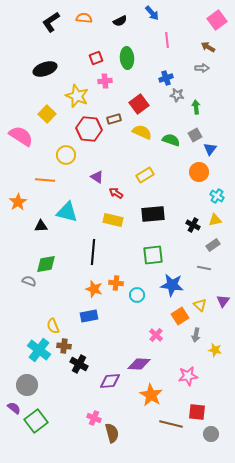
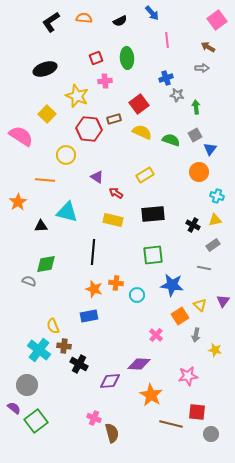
cyan cross at (217, 196): rotated 16 degrees counterclockwise
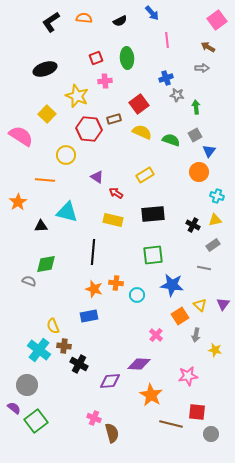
blue triangle at (210, 149): moved 1 px left, 2 px down
purple triangle at (223, 301): moved 3 px down
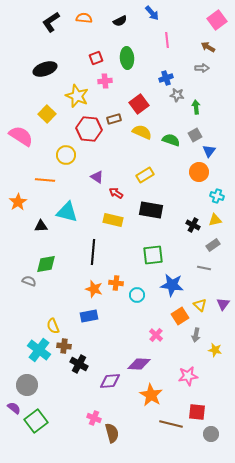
black rectangle at (153, 214): moved 2 px left, 4 px up; rotated 15 degrees clockwise
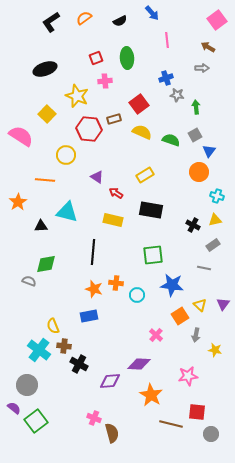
orange semicircle at (84, 18): rotated 42 degrees counterclockwise
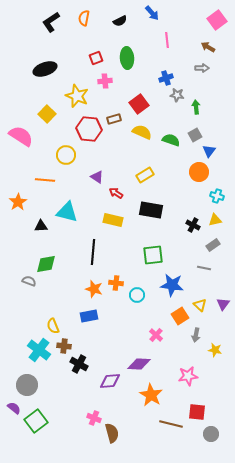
orange semicircle at (84, 18): rotated 42 degrees counterclockwise
